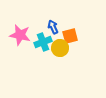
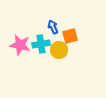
pink star: moved 10 px down
cyan cross: moved 2 px left, 2 px down; rotated 12 degrees clockwise
yellow circle: moved 1 px left, 2 px down
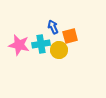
pink star: moved 1 px left
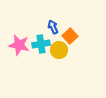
orange square: rotated 28 degrees counterclockwise
